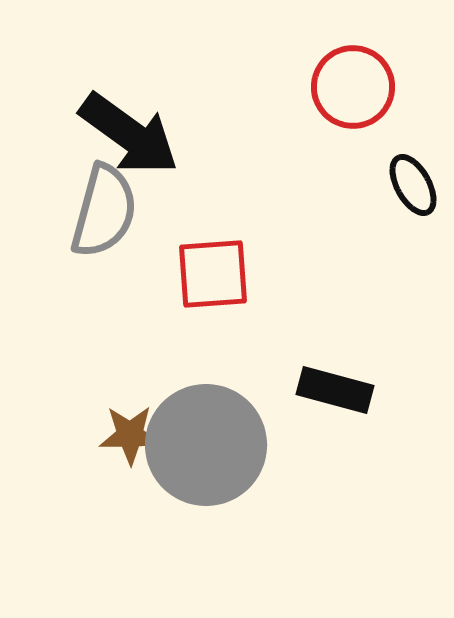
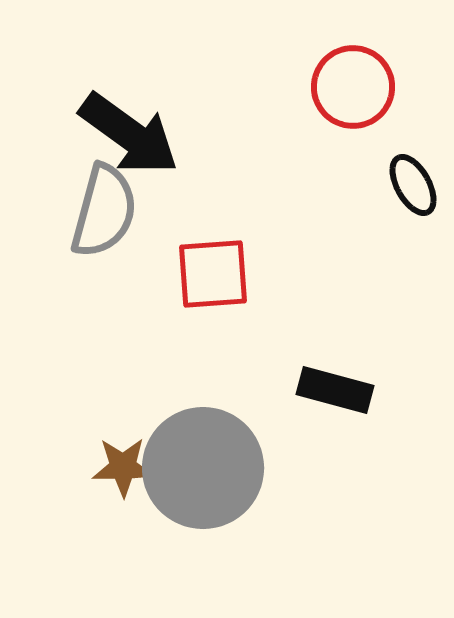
brown star: moved 7 px left, 32 px down
gray circle: moved 3 px left, 23 px down
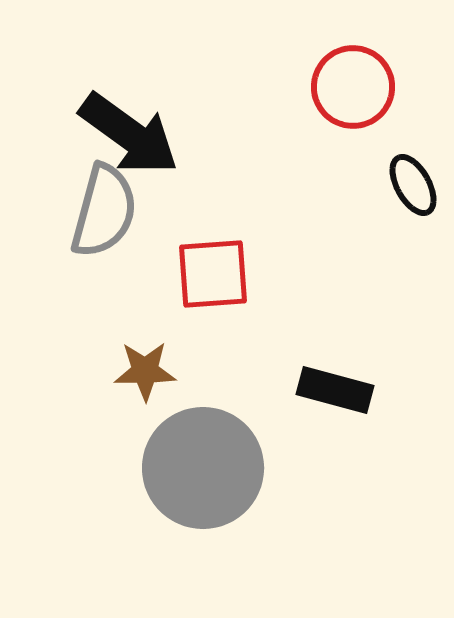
brown star: moved 22 px right, 96 px up
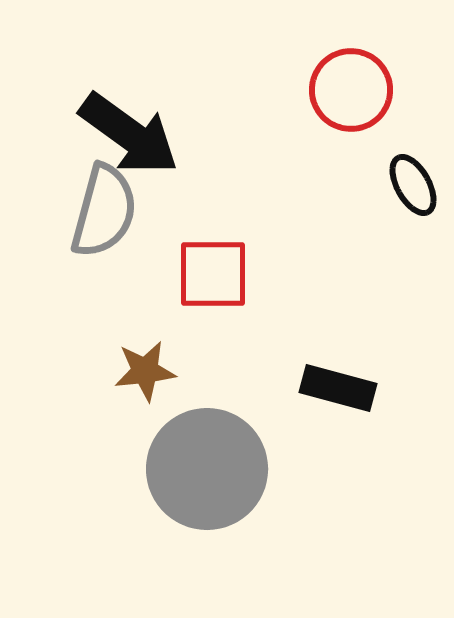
red circle: moved 2 px left, 3 px down
red square: rotated 4 degrees clockwise
brown star: rotated 6 degrees counterclockwise
black rectangle: moved 3 px right, 2 px up
gray circle: moved 4 px right, 1 px down
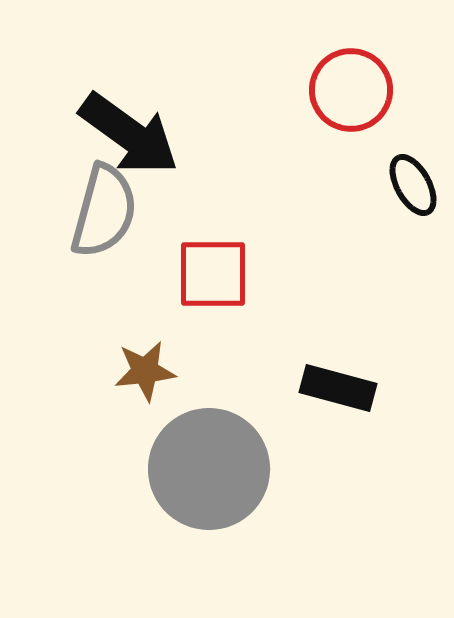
gray circle: moved 2 px right
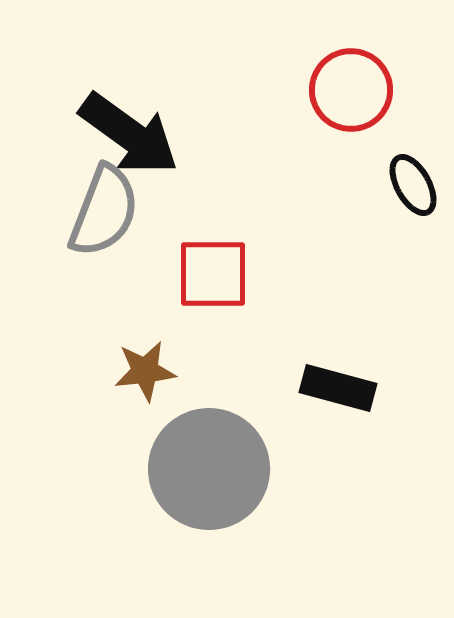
gray semicircle: rotated 6 degrees clockwise
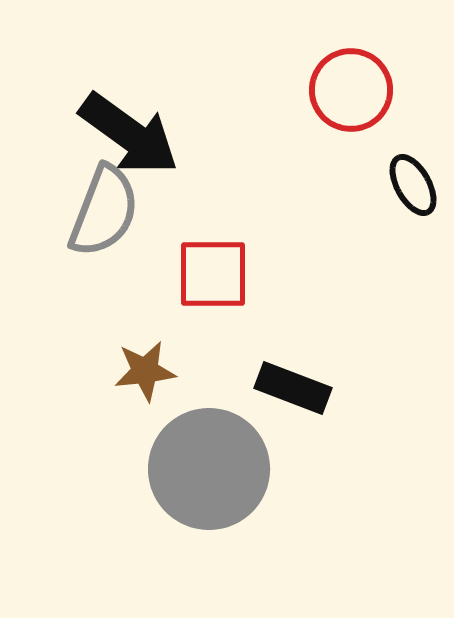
black rectangle: moved 45 px left; rotated 6 degrees clockwise
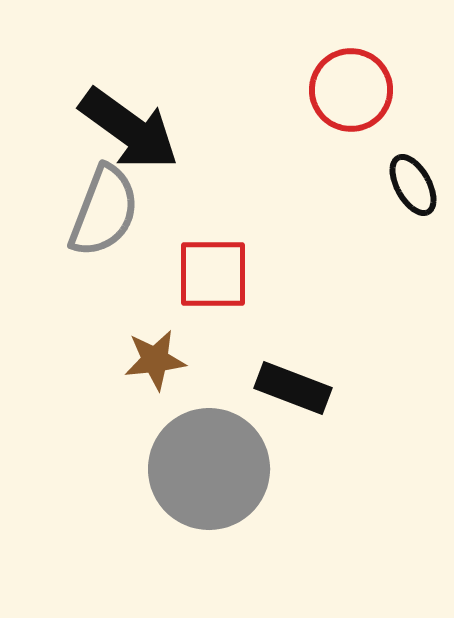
black arrow: moved 5 px up
brown star: moved 10 px right, 11 px up
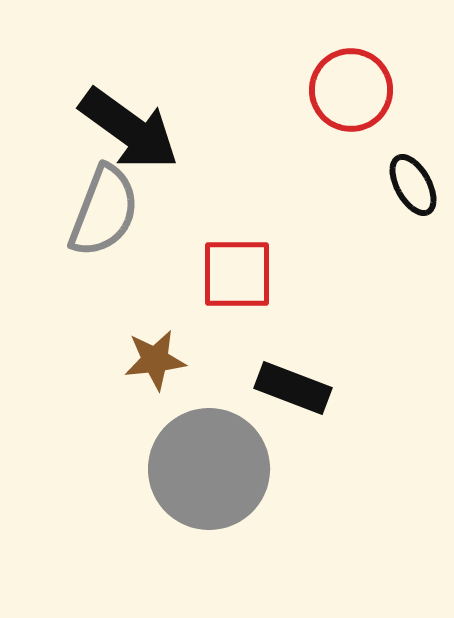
red square: moved 24 px right
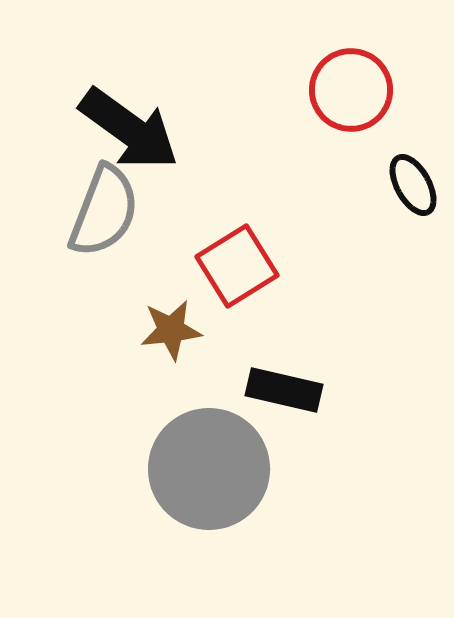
red square: moved 8 px up; rotated 32 degrees counterclockwise
brown star: moved 16 px right, 30 px up
black rectangle: moved 9 px left, 2 px down; rotated 8 degrees counterclockwise
